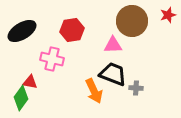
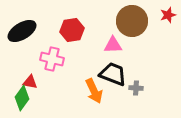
green diamond: moved 1 px right
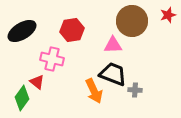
red triangle: moved 7 px right; rotated 28 degrees clockwise
gray cross: moved 1 px left, 2 px down
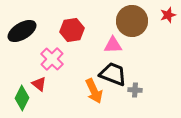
pink cross: rotated 30 degrees clockwise
red triangle: moved 2 px right, 2 px down
green diamond: rotated 10 degrees counterclockwise
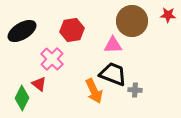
red star: rotated 21 degrees clockwise
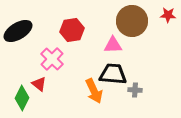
black ellipse: moved 4 px left
black trapezoid: rotated 16 degrees counterclockwise
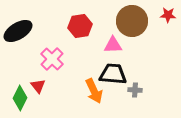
red hexagon: moved 8 px right, 4 px up
red triangle: moved 1 px left, 2 px down; rotated 14 degrees clockwise
green diamond: moved 2 px left
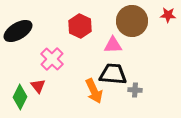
red hexagon: rotated 25 degrees counterclockwise
green diamond: moved 1 px up
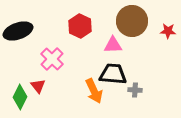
red star: moved 16 px down
black ellipse: rotated 12 degrees clockwise
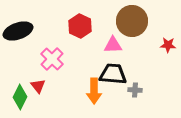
red star: moved 14 px down
orange arrow: rotated 25 degrees clockwise
